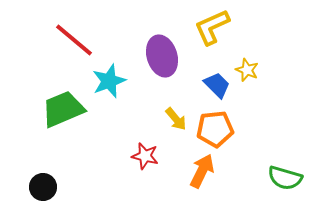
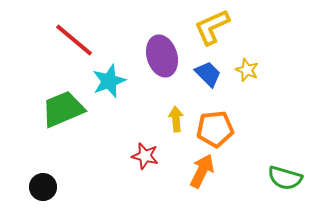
blue trapezoid: moved 9 px left, 11 px up
yellow arrow: rotated 145 degrees counterclockwise
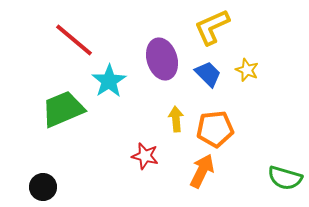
purple ellipse: moved 3 px down
cyan star: rotated 12 degrees counterclockwise
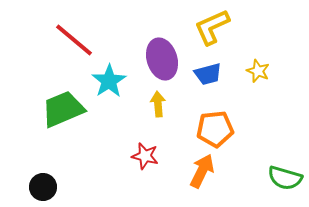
yellow star: moved 11 px right, 1 px down
blue trapezoid: rotated 120 degrees clockwise
yellow arrow: moved 18 px left, 15 px up
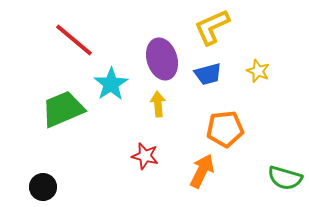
cyan star: moved 2 px right, 3 px down
orange pentagon: moved 10 px right
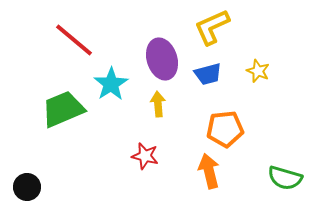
orange arrow: moved 7 px right; rotated 40 degrees counterclockwise
black circle: moved 16 px left
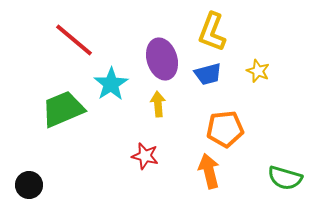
yellow L-shape: moved 5 px down; rotated 45 degrees counterclockwise
black circle: moved 2 px right, 2 px up
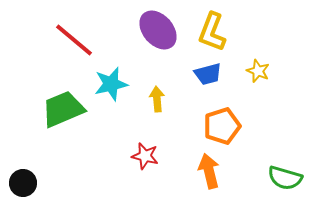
purple ellipse: moved 4 px left, 29 px up; rotated 24 degrees counterclockwise
cyan star: rotated 20 degrees clockwise
yellow arrow: moved 1 px left, 5 px up
orange pentagon: moved 3 px left, 3 px up; rotated 12 degrees counterclockwise
black circle: moved 6 px left, 2 px up
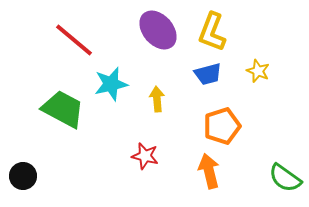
green trapezoid: rotated 51 degrees clockwise
green semicircle: rotated 20 degrees clockwise
black circle: moved 7 px up
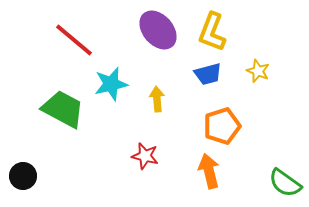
green semicircle: moved 5 px down
